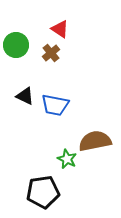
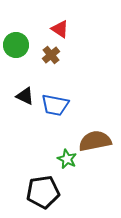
brown cross: moved 2 px down
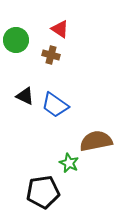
green circle: moved 5 px up
brown cross: rotated 36 degrees counterclockwise
blue trapezoid: rotated 24 degrees clockwise
brown semicircle: moved 1 px right
green star: moved 2 px right, 4 px down
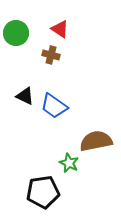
green circle: moved 7 px up
blue trapezoid: moved 1 px left, 1 px down
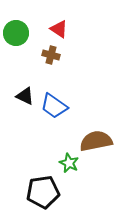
red triangle: moved 1 px left
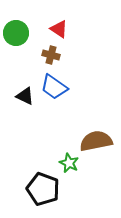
blue trapezoid: moved 19 px up
black pentagon: moved 3 px up; rotated 28 degrees clockwise
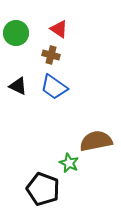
black triangle: moved 7 px left, 10 px up
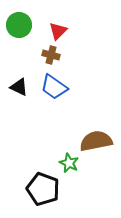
red triangle: moved 1 px left, 2 px down; rotated 42 degrees clockwise
green circle: moved 3 px right, 8 px up
black triangle: moved 1 px right, 1 px down
